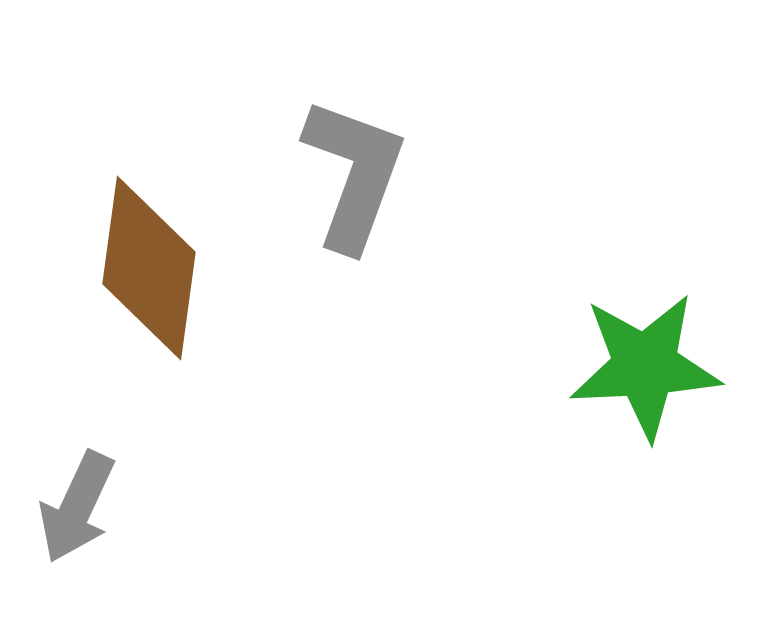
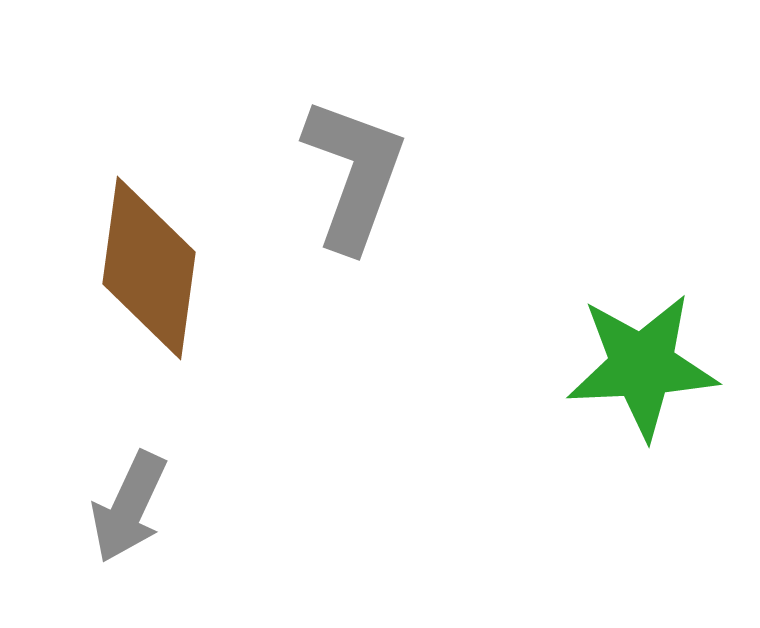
green star: moved 3 px left
gray arrow: moved 52 px right
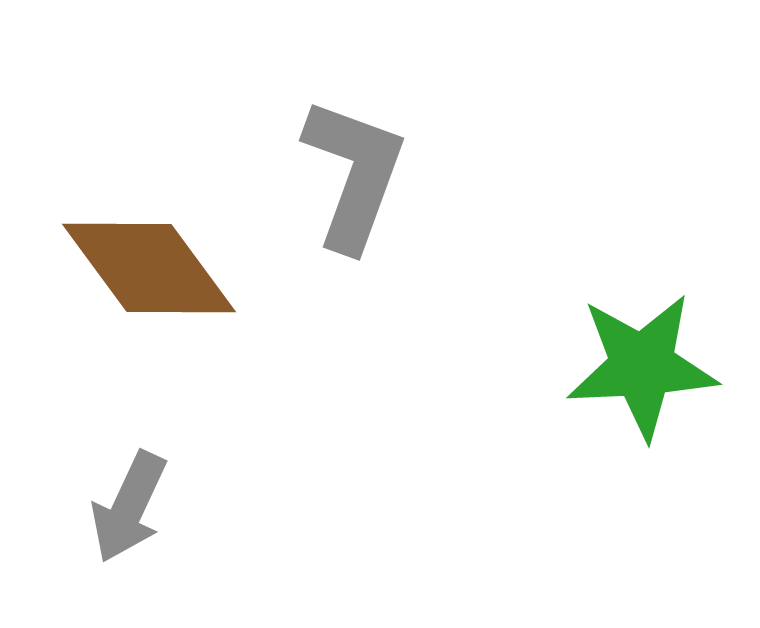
brown diamond: rotated 44 degrees counterclockwise
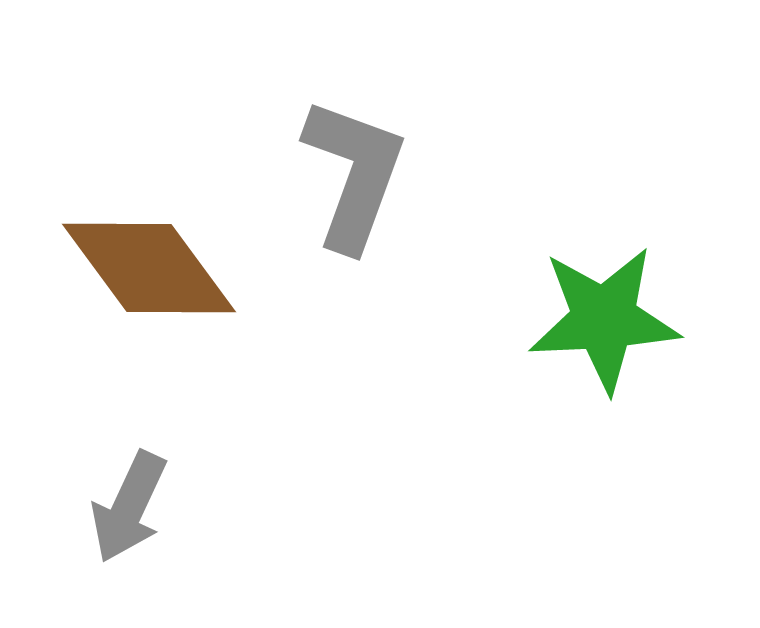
green star: moved 38 px left, 47 px up
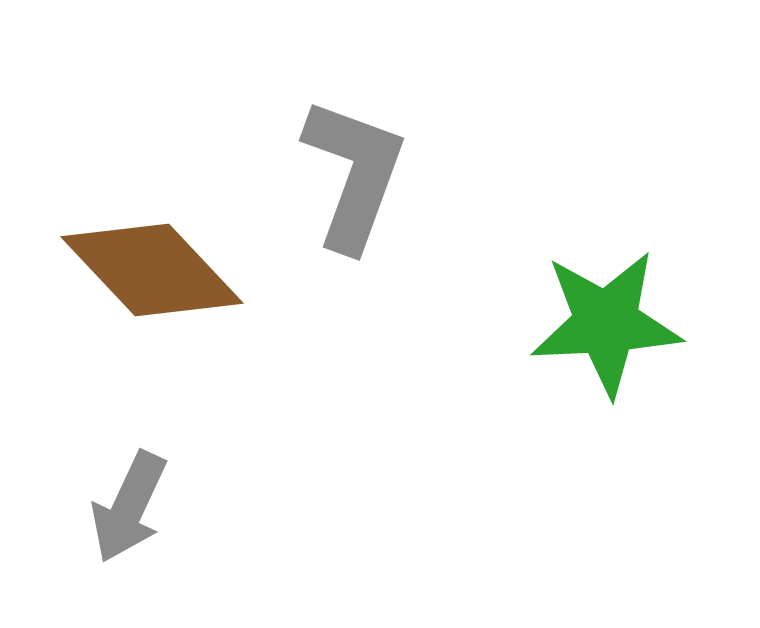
brown diamond: moved 3 px right, 2 px down; rotated 7 degrees counterclockwise
green star: moved 2 px right, 4 px down
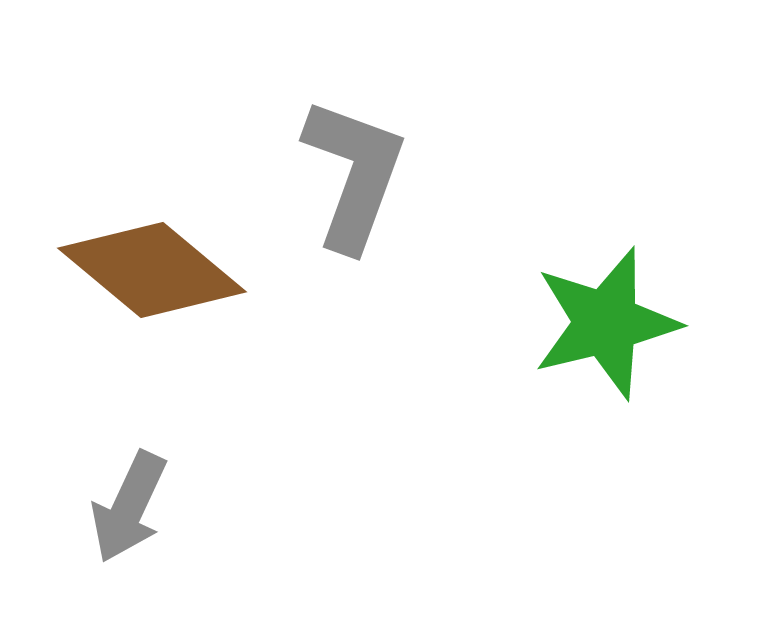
brown diamond: rotated 7 degrees counterclockwise
green star: rotated 11 degrees counterclockwise
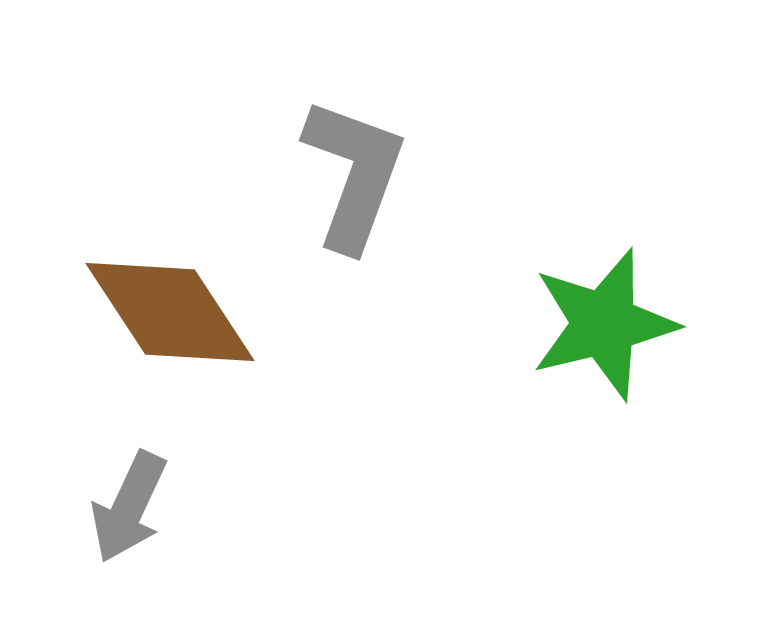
brown diamond: moved 18 px right, 42 px down; rotated 17 degrees clockwise
green star: moved 2 px left, 1 px down
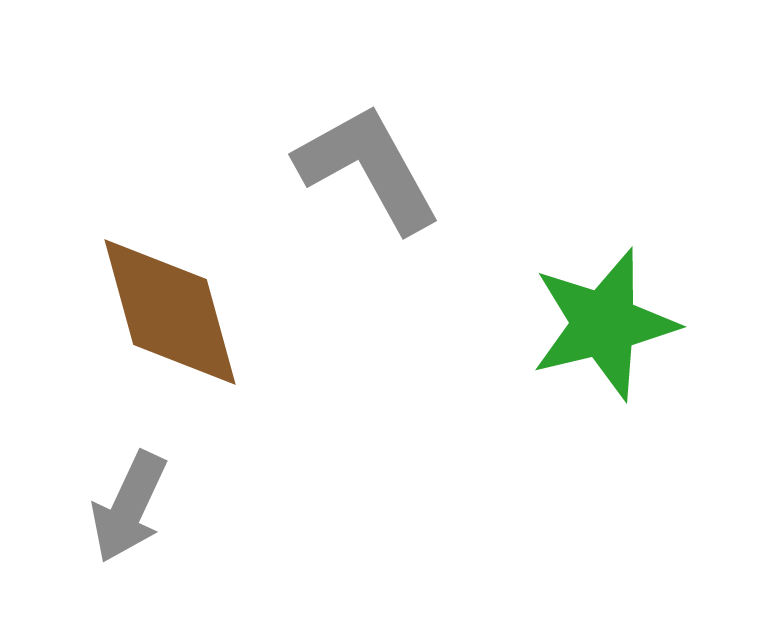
gray L-shape: moved 14 px right, 6 px up; rotated 49 degrees counterclockwise
brown diamond: rotated 18 degrees clockwise
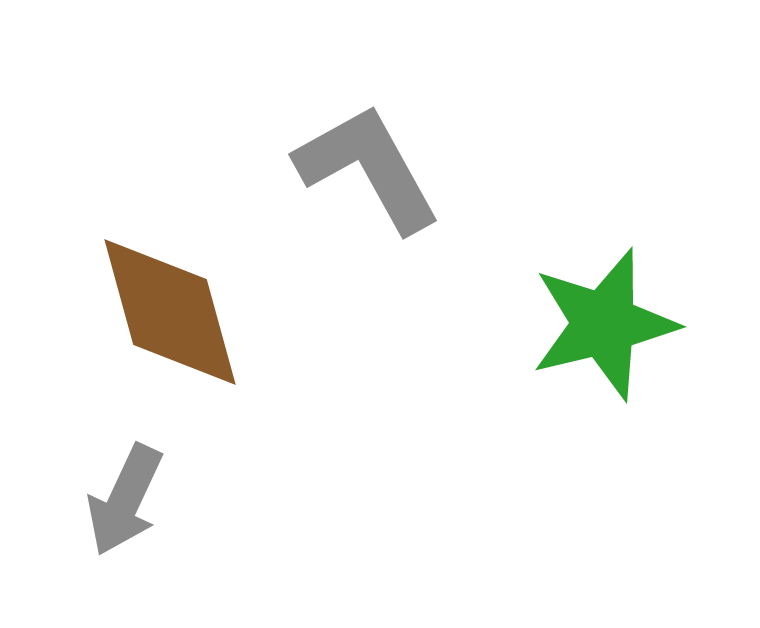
gray arrow: moved 4 px left, 7 px up
